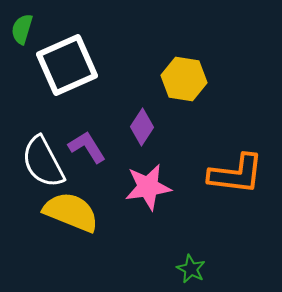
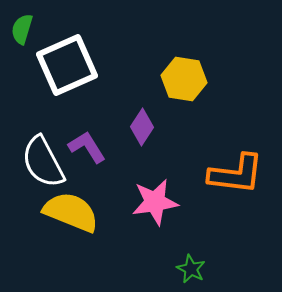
pink star: moved 7 px right, 15 px down
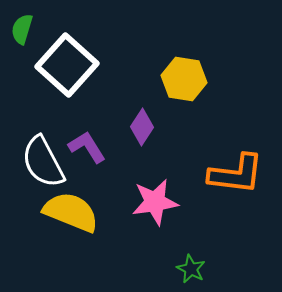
white square: rotated 24 degrees counterclockwise
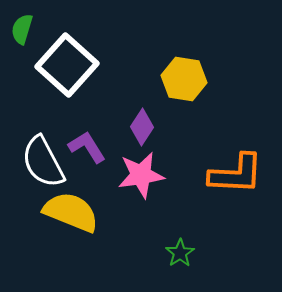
orange L-shape: rotated 4 degrees counterclockwise
pink star: moved 14 px left, 27 px up
green star: moved 11 px left, 16 px up; rotated 12 degrees clockwise
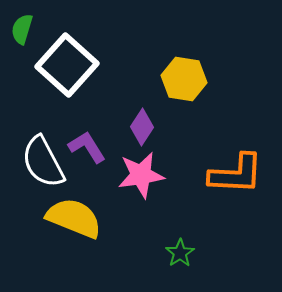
yellow semicircle: moved 3 px right, 6 px down
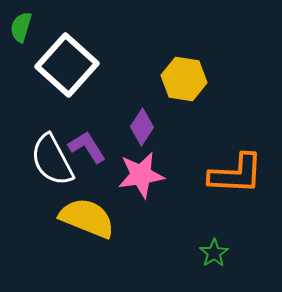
green semicircle: moved 1 px left, 2 px up
white semicircle: moved 9 px right, 2 px up
yellow semicircle: moved 13 px right
green star: moved 34 px right
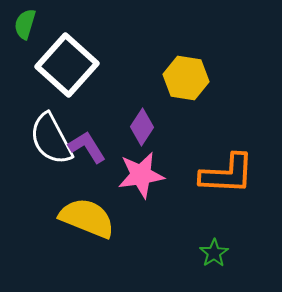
green semicircle: moved 4 px right, 3 px up
yellow hexagon: moved 2 px right, 1 px up
white semicircle: moved 1 px left, 21 px up
orange L-shape: moved 9 px left
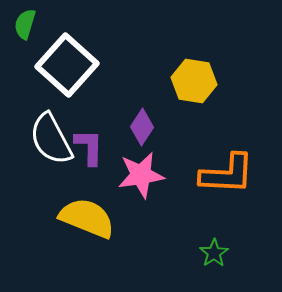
yellow hexagon: moved 8 px right, 3 px down
purple L-shape: moved 2 px right; rotated 33 degrees clockwise
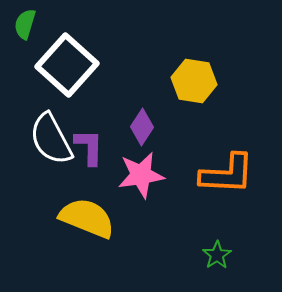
green star: moved 3 px right, 2 px down
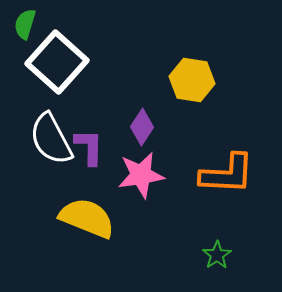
white square: moved 10 px left, 3 px up
yellow hexagon: moved 2 px left, 1 px up
